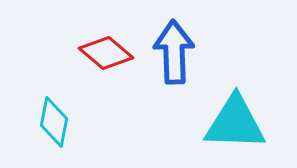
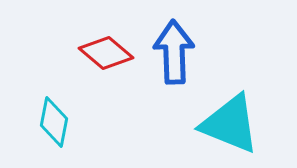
cyan triangle: moved 5 px left, 1 px down; rotated 20 degrees clockwise
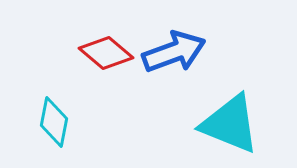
blue arrow: rotated 72 degrees clockwise
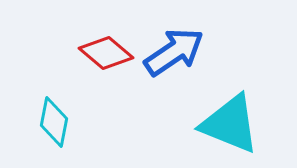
blue arrow: rotated 14 degrees counterclockwise
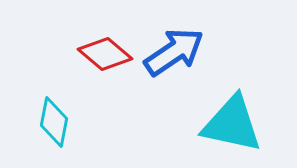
red diamond: moved 1 px left, 1 px down
cyan triangle: moved 2 px right; rotated 10 degrees counterclockwise
